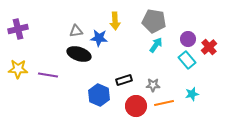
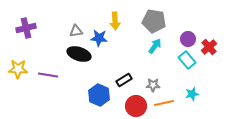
purple cross: moved 8 px right, 1 px up
cyan arrow: moved 1 px left, 1 px down
black rectangle: rotated 14 degrees counterclockwise
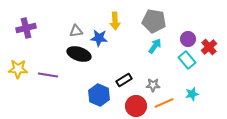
orange line: rotated 12 degrees counterclockwise
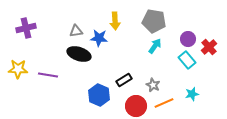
gray star: rotated 24 degrees clockwise
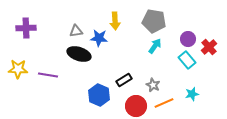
purple cross: rotated 12 degrees clockwise
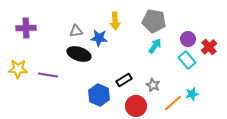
orange line: moved 9 px right; rotated 18 degrees counterclockwise
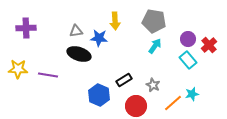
red cross: moved 2 px up
cyan rectangle: moved 1 px right
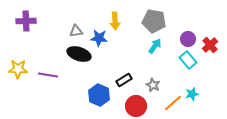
purple cross: moved 7 px up
red cross: moved 1 px right
